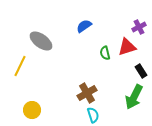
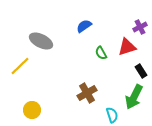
purple cross: moved 1 px right
gray ellipse: rotated 10 degrees counterclockwise
green semicircle: moved 4 px left; rotated 16 degrees counterclockwise
yellow line: rotated 20 degrees clockwise
cyan semicircle: moved 19 px right
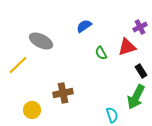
yellow line: moved 2 px left, 1 px up
brown cross: moved 24 px left; rotated 18 degrees clockwise
green arrow: moved 2 px right
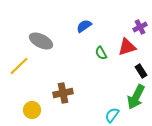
yellow line: moved 1 px right, 1 px down
cyan semicircle: rotated 126 degrees counterclockwise
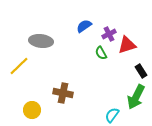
purple cross: moved 31 px left, 7 px down
gray ellipse: rotated 20 degrees counterclockwise
red triangle: moved 2 px up
brown cross: rotated 24 degrees clockwise
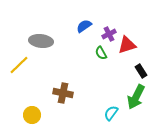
yellow line: moved 1 px up
yellow circle: moved 5 px down
cyan semicircle: moved 1 px left, 2 px up
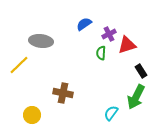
blue semicircle: moved 2 px up
green semicircle: rotated 32 degrees clockwise
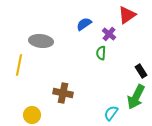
purple cross: rotated 24 degrees counterclockwise
red triangle: moved 30 px up; rotated 18 degrees counterclockwise
yellow line: rotated 35 degrees counterclockwise
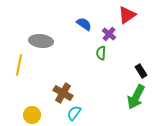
blue semicircle: rotated 70 degrees clockwise
brown cross: rotated 18 degrees clockwise
cyan semicircle: moved 37 px left
